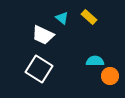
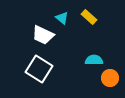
cyan semicircle: moved 1 px left, 1 px up
orange circle: moved 2 px down
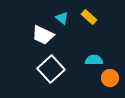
white square: moved 12 px right; rotated 16 degrees clockwise
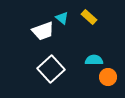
white trapezoid: moved 4 px up; rotated 45 degrees counterclockwise
orange circle: moved 2 px left, 1 px up
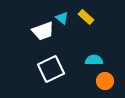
yellow rectangle: moved 3 px left
white square: rotated 16 degrees clockwise
orange circle: moved 3 px left, 4 px down
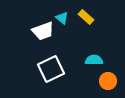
orange circle: moved 3 px right
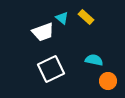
white trapezoid: moved 1 px down
cyan semicircle: rotated 12 degrees clockwise
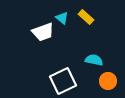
white square: moved 12 px right, 12 px down
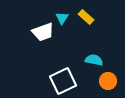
cyan triangle: rotated 24 degrees clockwise
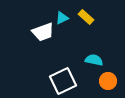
cyan triangle: rotated 32 degrees clockwise
